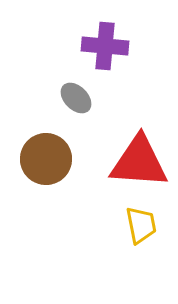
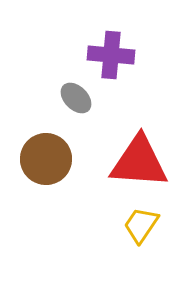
purple cross: moved 6 px right, 9 px down
yellow trapezoid: rotated 135 degrees counterclockwise
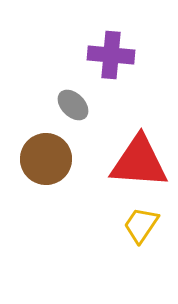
gray ellipse: moved 3 px left, 7 px down
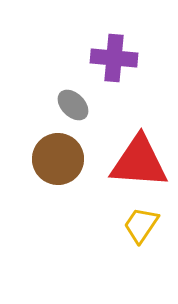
purple cross: moved 3 px right, 3 px down
brown circle: moved 12 px right
